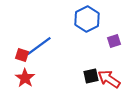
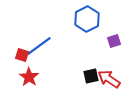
red star: moved 4 px right, 1 px up
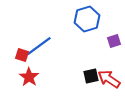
blue hexagon: rotated 10 degrees clockwise
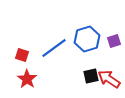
blue hexagon: moved 20 px down
blue line: moved 15 px right, 2 px down
red star: moved 2 px left, 2 px down
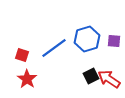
purple square: rotated 24 degrees clockwise
black square: rotated 14 degrees counterclockwise
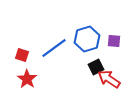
black square: moved 5 px right, 9 px up
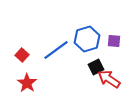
blue line: moved 2 px right, 2 px down
red square: rotated 24 degrees clockwise
red star: moved 4 px down
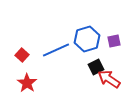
purple square: rotated 16 degrees counterclockwise
blue line: rotated 12 degrees clockwise
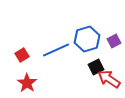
purple square: rotated 16 degrees counterclockwise
red square: rotated 16 degrees clockwise
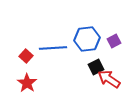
blue hexagon: rotated 10 degrees clockwise
blue line: moved 3 px left, 2 px up; rotated 20 degrees clockwise
red square: moved 4 px right, 1 px down; rotated 16 degrees counterclockwise
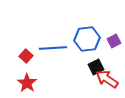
red arrow: moved 2 px left
